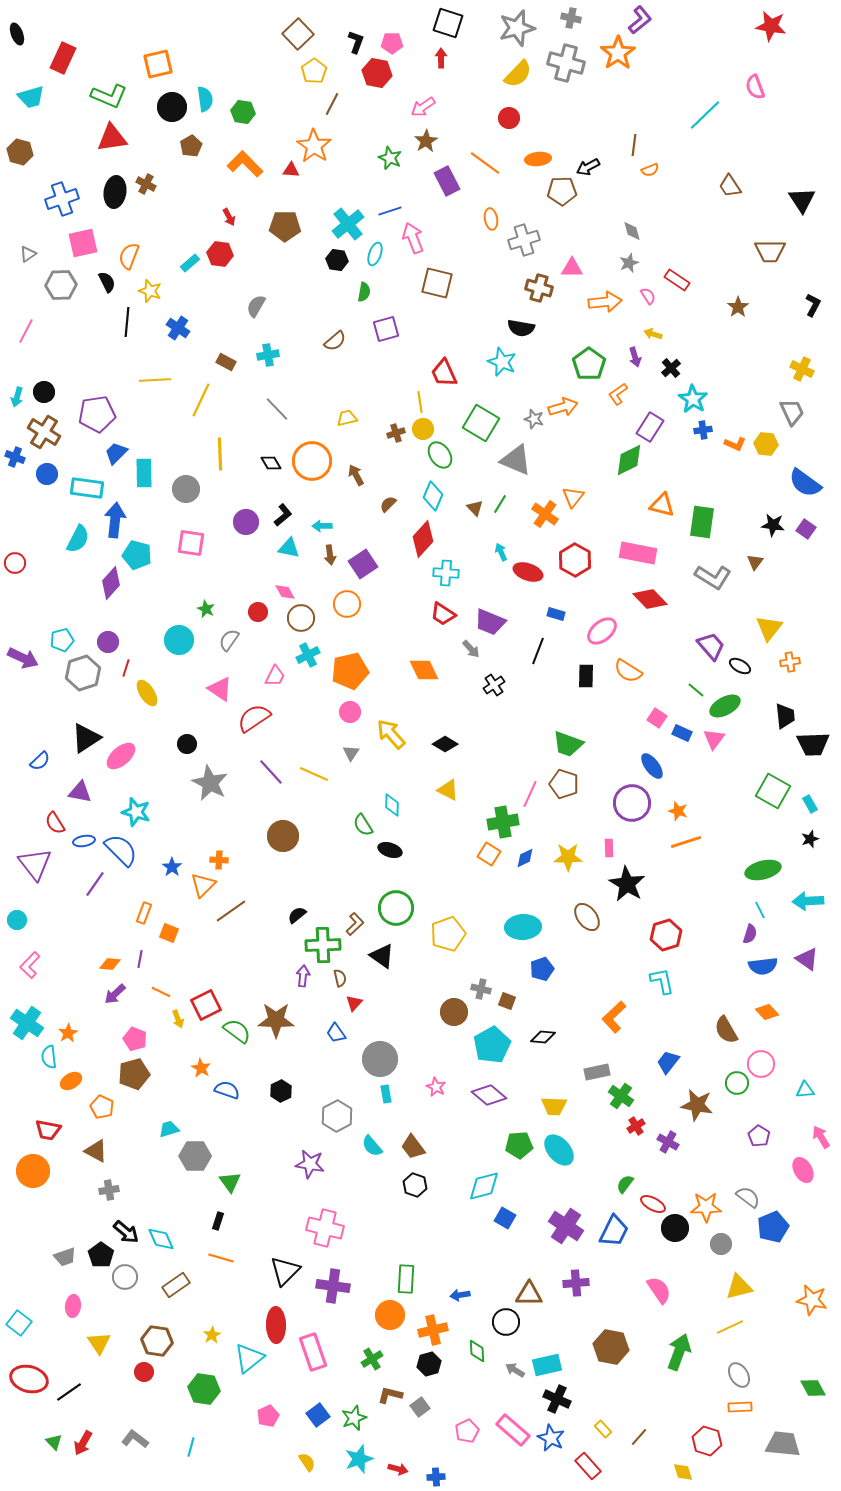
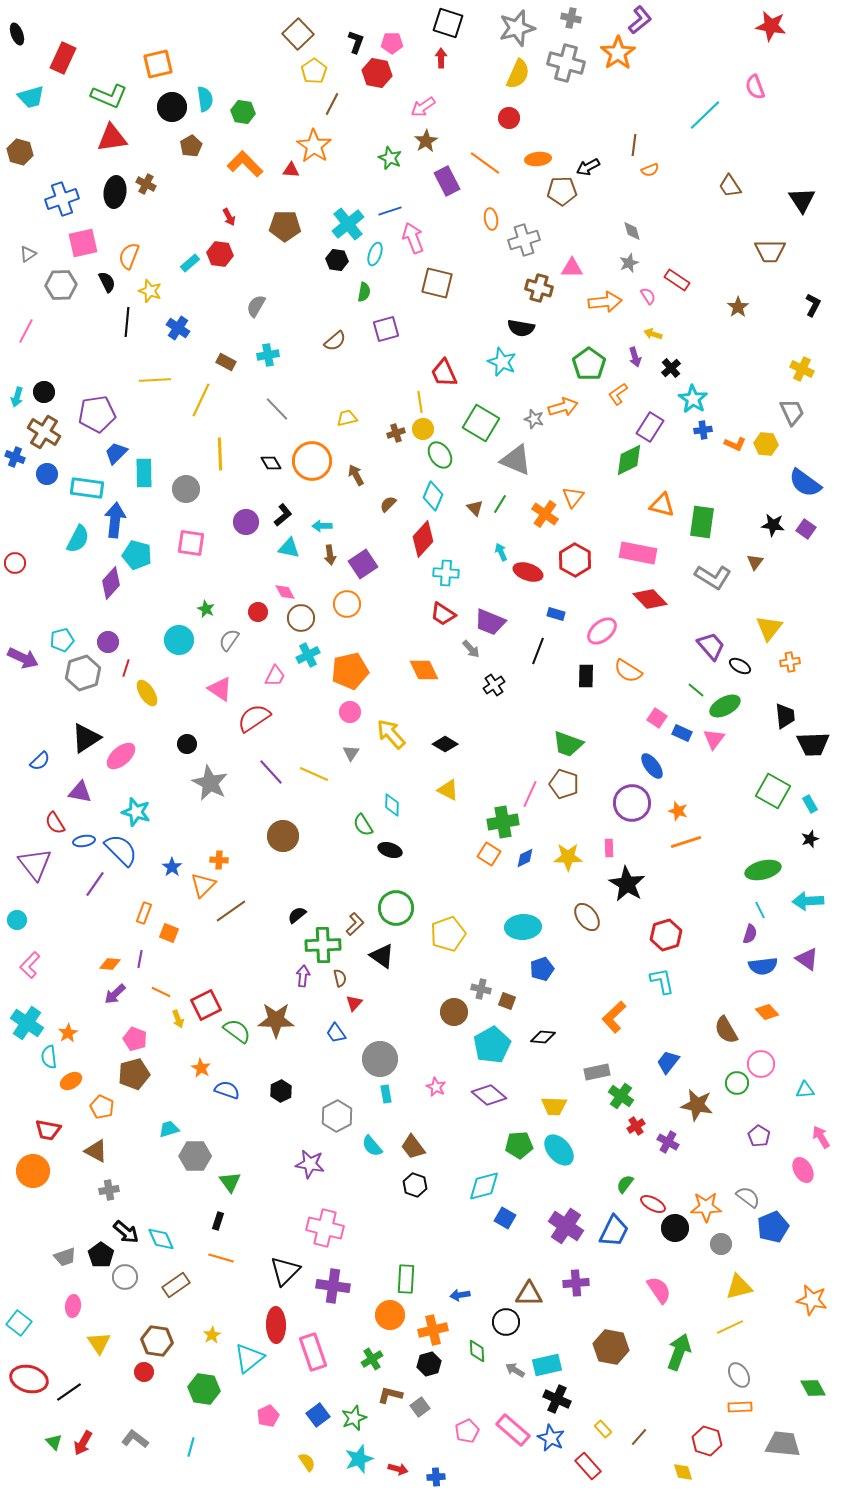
yellow semicircle at (518, 74): rotated 20 degrees counterclockwise
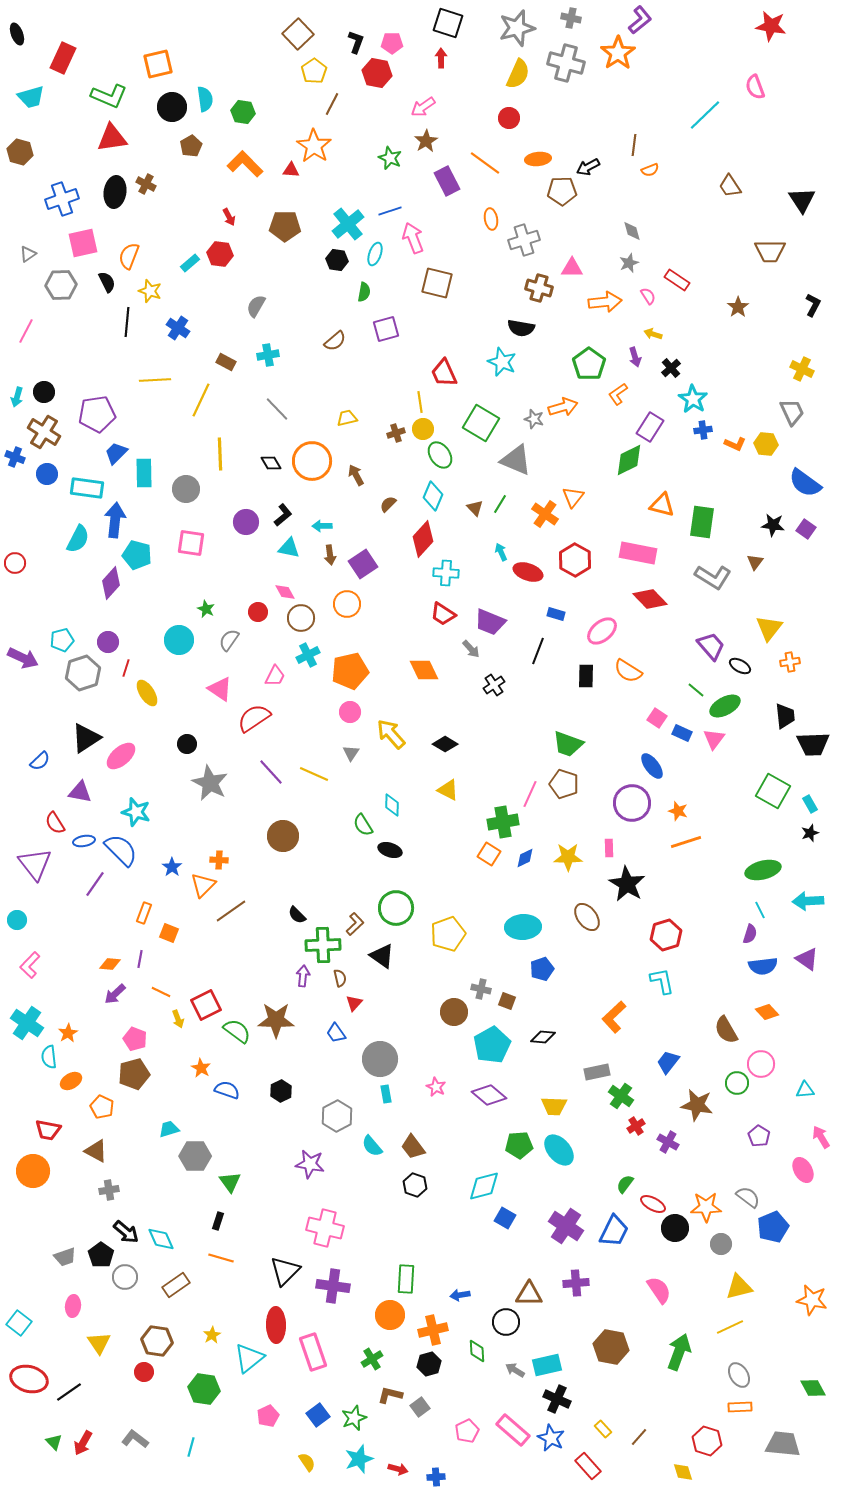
black star at (810, 839): moved 6 px up
black semicircle at (297, 915): rotated 96 degrees counterclockwise
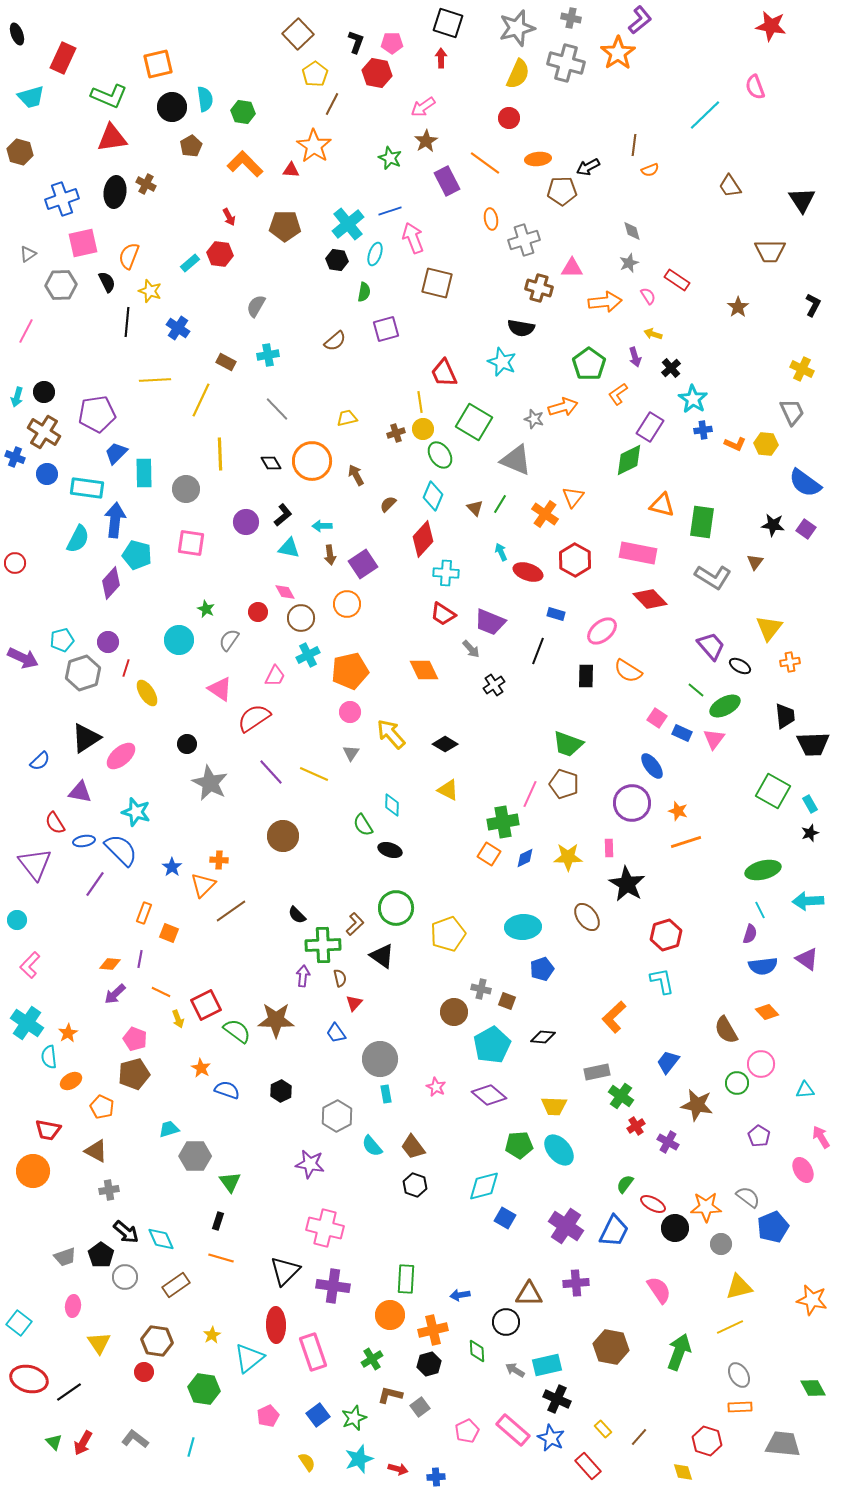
yellow pentagon at (314, 71): moved 1 px right, 3 px down
green square at (481, 423): moved 7 px left, 1 px up
